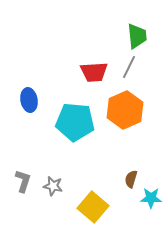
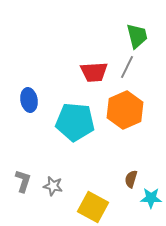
green trapezoid: rotated 8 degrees counterclockwise
gray line: moved 2 px left
yellow square: rotated 12 degrees counterclockwise
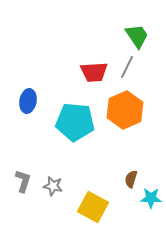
green trapezoid: rotated 20 degrees counterclockwise
blue ellipse: moved 1 px left, 1 px down; rotated 20 degrees clockwise
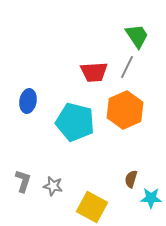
cyan pentagon: rotated 9 degrees clockwise
yellow square: moved 1 px left
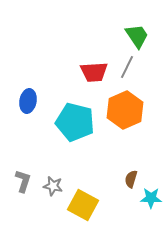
yellow square: moved 9 px left, 2 px up
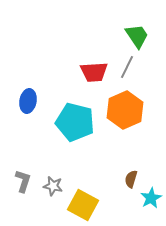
cyan star: rotated 30 degrees counterclockwise
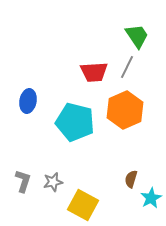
gray star: moved 4 px up; rotated 24 degrees counterclockwise
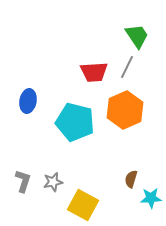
cyan star: rotated 25 degrees clockwise
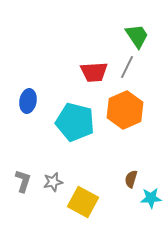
yellow square: moved 3 px up
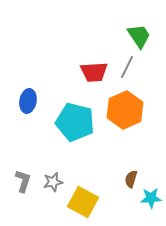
green trapezoid: moved 2 px right
